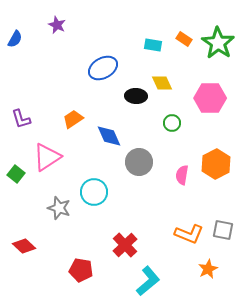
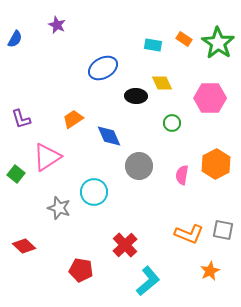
gray circle: moved 4 px down
orange star: moved 2 px right, 2 px down
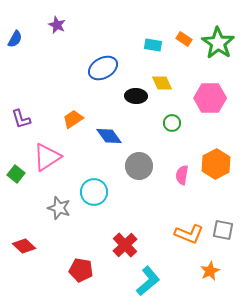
blue diamond: rotated 12 degrees counterclockwise
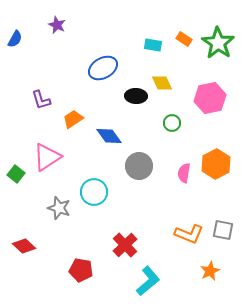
pink hexagon: rotated 12 degrees counterclockwise
purple L-shape: moved 20 px right, 19 px up
pink semicircle: moved 2 px right, 2 px up
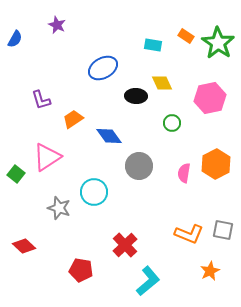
orange rectangle: moved 2 px right, 3 px up
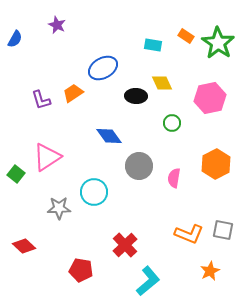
orange trapezoid: moved 26 px up
pink semicircle: moved 10 px left, 5 px down
gray star: rotated 20 degrees counterclockwise
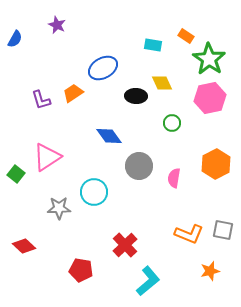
green star: moved 9 px left, 16 px down
orange star: rotated 12 degrees clockwise
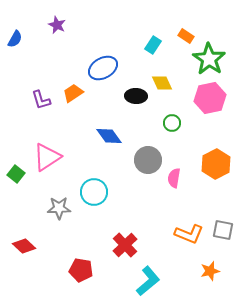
cyan rectangle: rotated 66 degrees counterclockwise
gray circle: moved 9 px right, 6 px up
